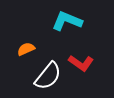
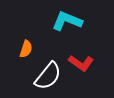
orange semicircle: rotated 132 degrees clockwise
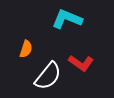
cyan L-shape: moved 2 px up
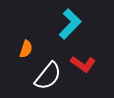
cyan L-shape: moved 3 px right, 5 px down; rotated 112 degrees clockwise
red L-shape: moved 2 px right, 1 px down
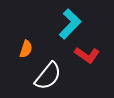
red L-shape: moved 4 px right, 9 px up
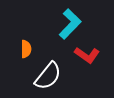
orange semicircle: rotated 18 degrees counterclockwise
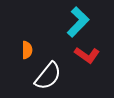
cyan L-shape: moved 8 px right, 2 px up
orange semicircle: moved 1 px right, 1 px down
